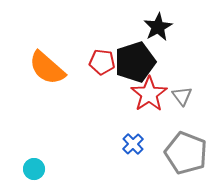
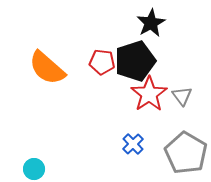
black star: moved 7 px left, 4 px up
black pentagon: moved 1 px up
gray pentagon: rotated 9 degrees clockwise
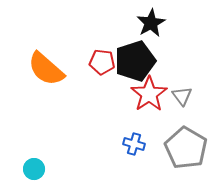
orange semicircle: moved 1 px left, 1 px down
blue cross: moved 1 px right; rotated 30 degrees counterclockwise
gray pentagon: moved 5 px up
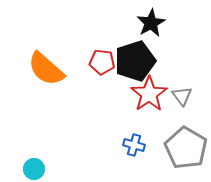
blue cross: moved 1 px down
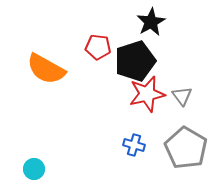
black star: moved 1 px up
red pentagon: moved 4 px left, 15 px up
orange semicircle: rotated 12 degrees counterclockwise
red star: moved 2 px left; rotated 21 degrees clockwise
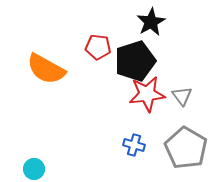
red star: rotated 6 degrees clockwise
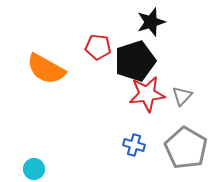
black star: rotated 12 degrees clockwise
gray triangle: rotated 20 degrees clockwise
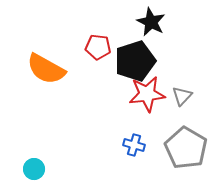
black star: rotated 28 degrees counterclockwise
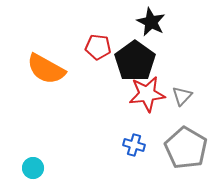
black pentagon: rotated 18 degrees counterclockwise
cyan circle: moved 1 px left, 1 px up
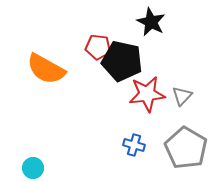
black pentagon: moved 13 px left; rotated 24 degrees counterclockwise
